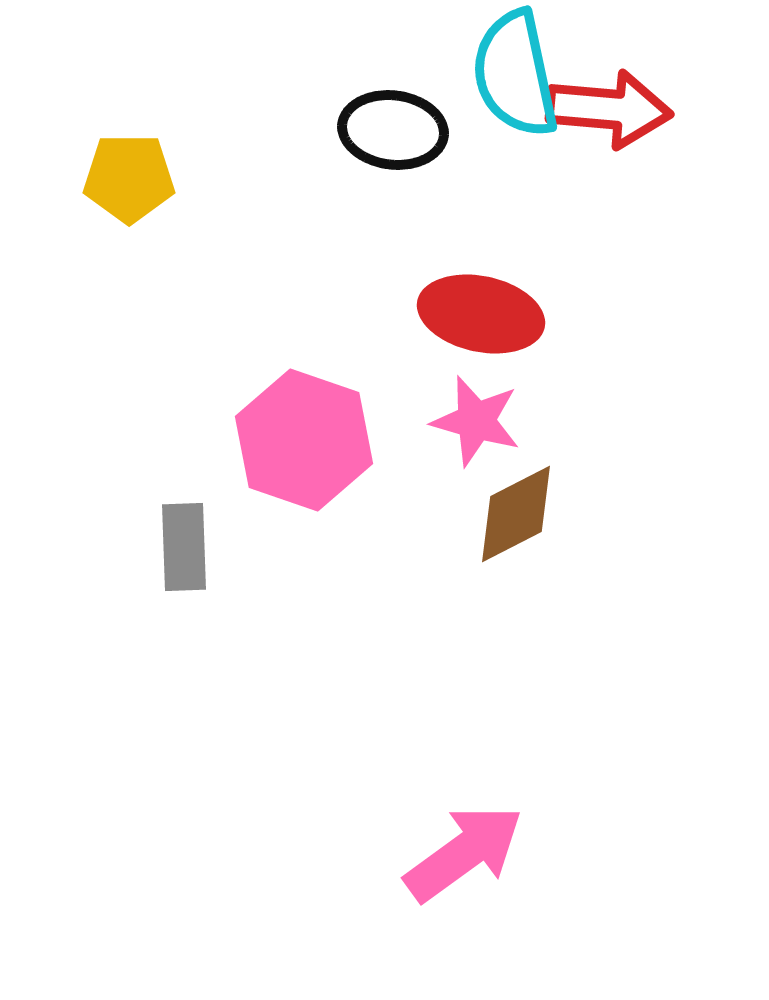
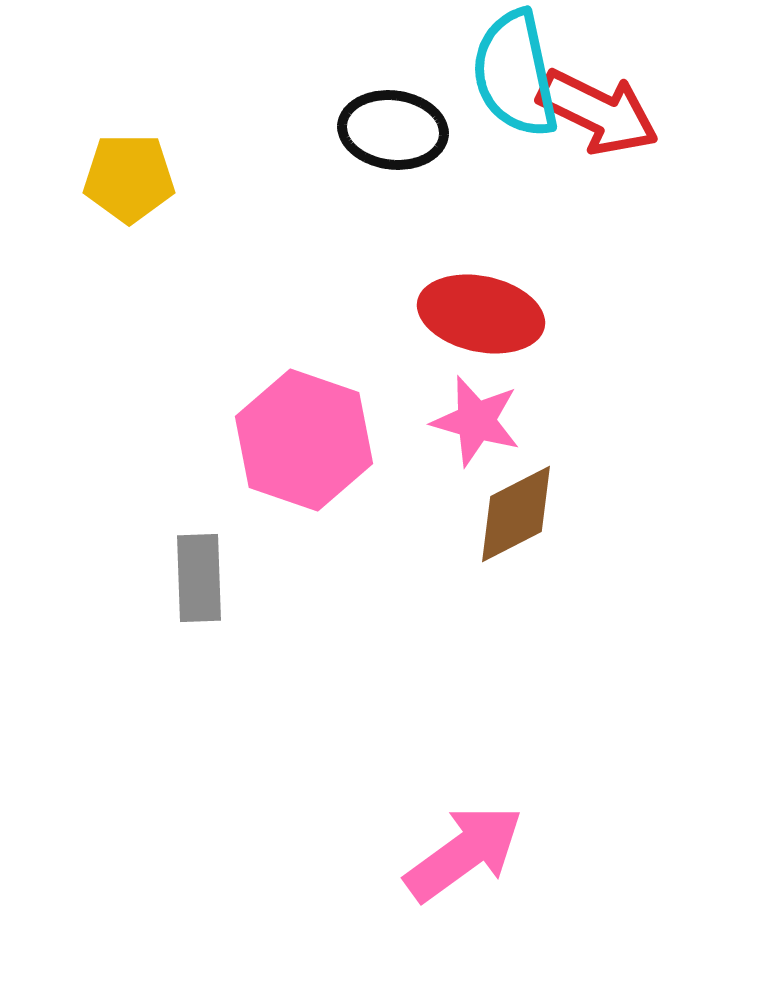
red arrow: moved 11 px left, 3 px down; rotated 21 degrees clockwise
gray rectangle: moved 15 px right, 31 px down
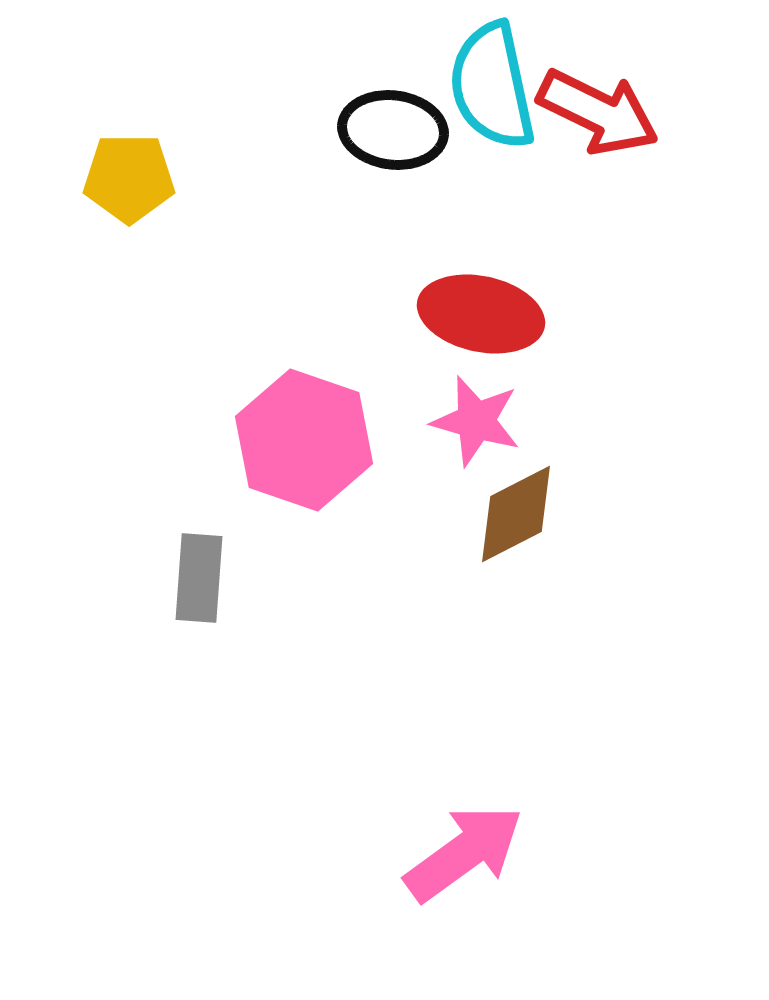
cyan semicircle: moved 23 px left, 12 px down
gray rectangle: rotated 6 degrees clockwise
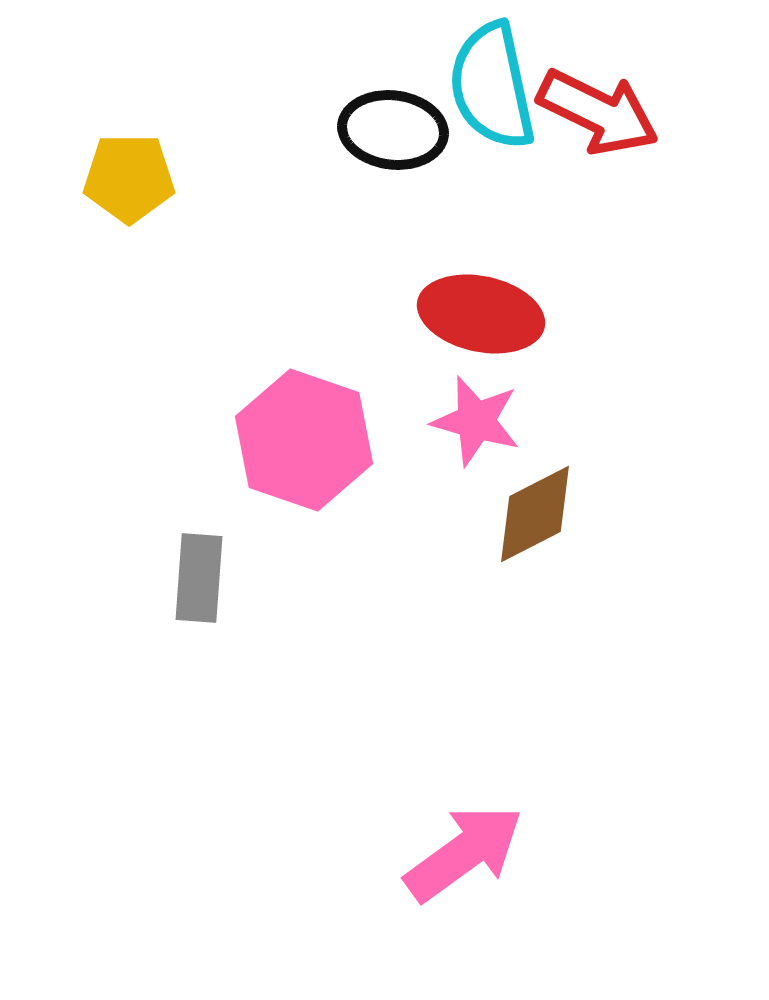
brown diamond: moved 19 px right
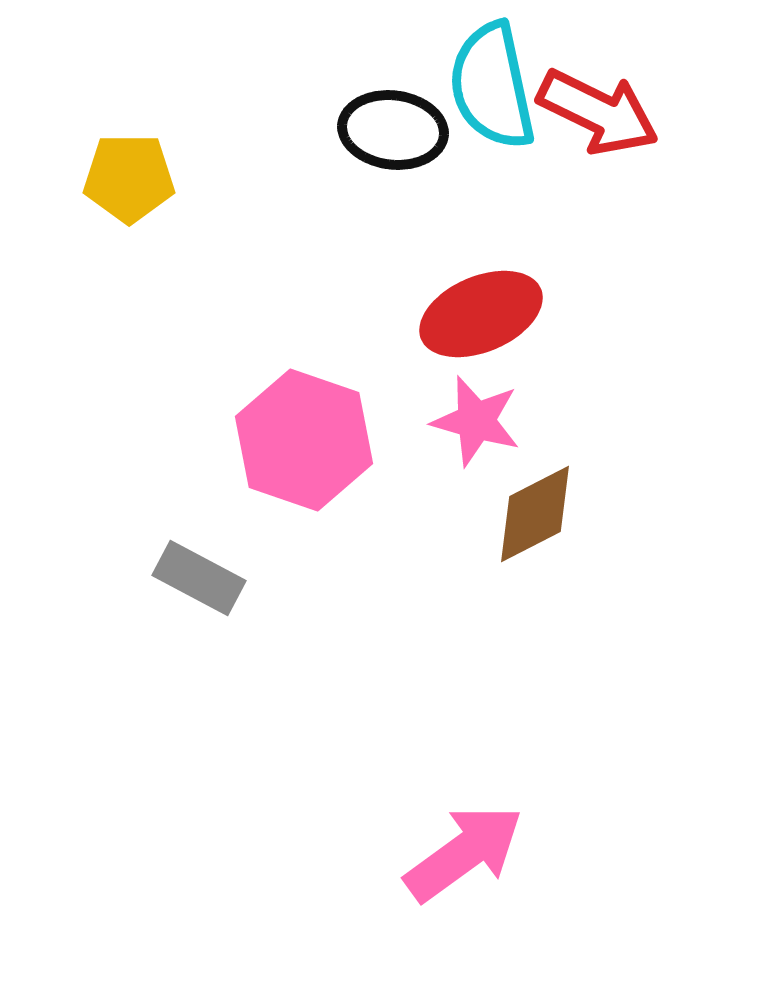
red ellipse: rotated 35 degrees counterclockwise
gray rectangle: rotated 66 degrees counterclockwise
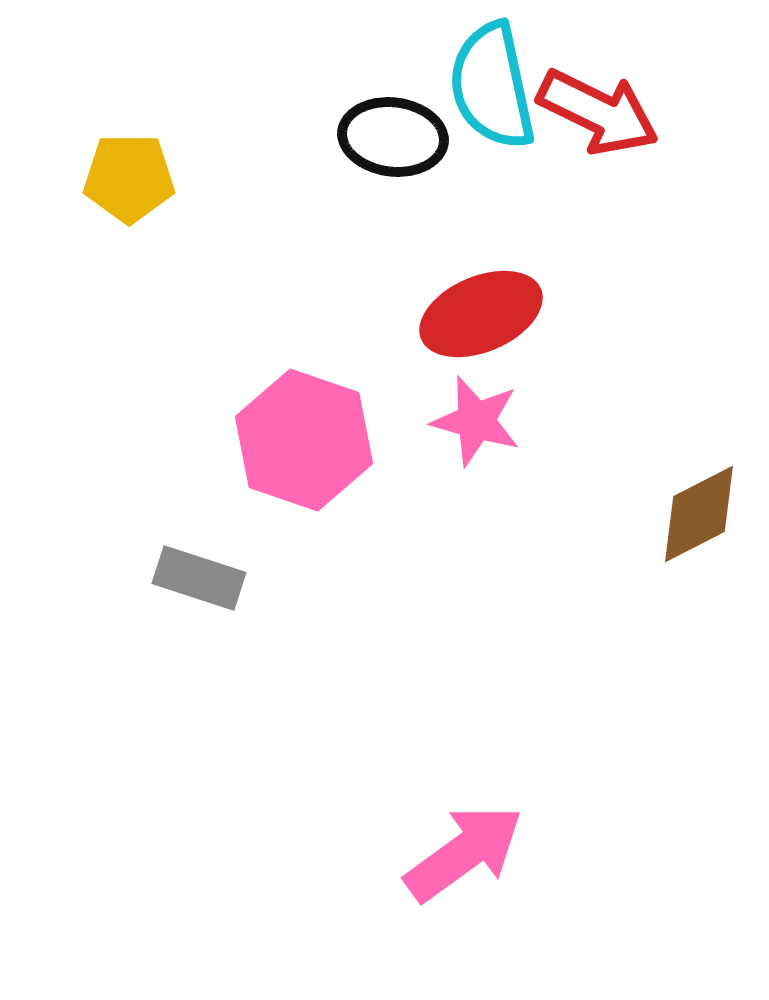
black ellipse: moved 7 px down
brown diamond: moved 164 px right
gray rectangle: rotated 10 degrees counterclockwise
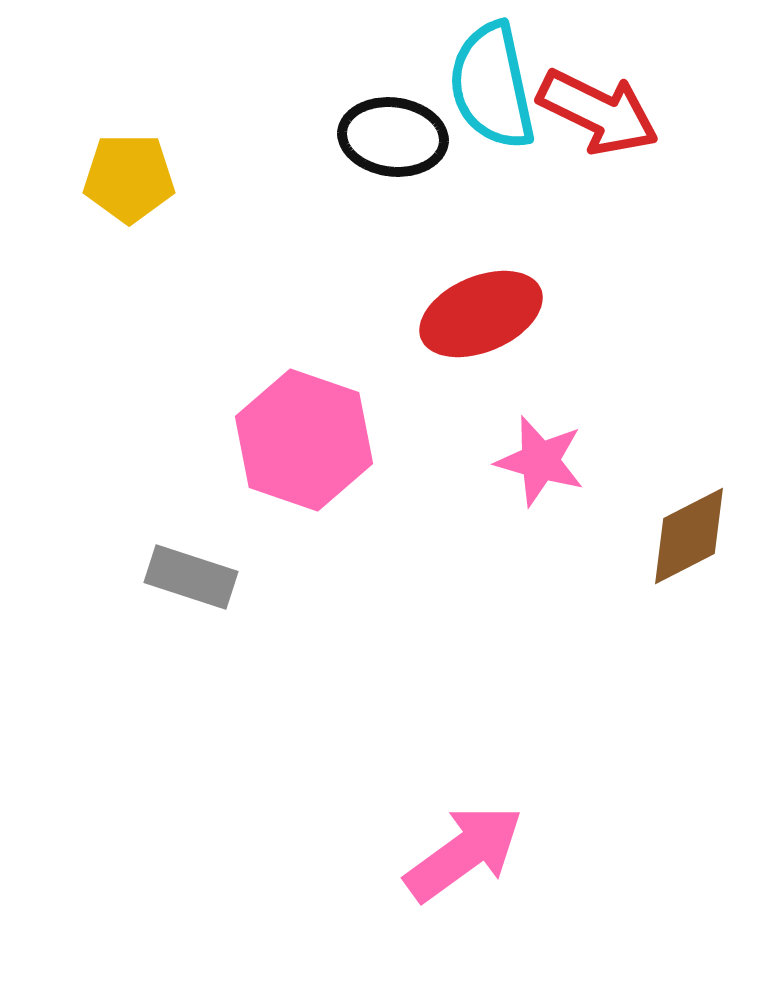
pink star: moved 64 px right, 40 px down
brown diamond: moved 10 px left, 22 px down
gray rectangle: moved 8 px left, 1 px up
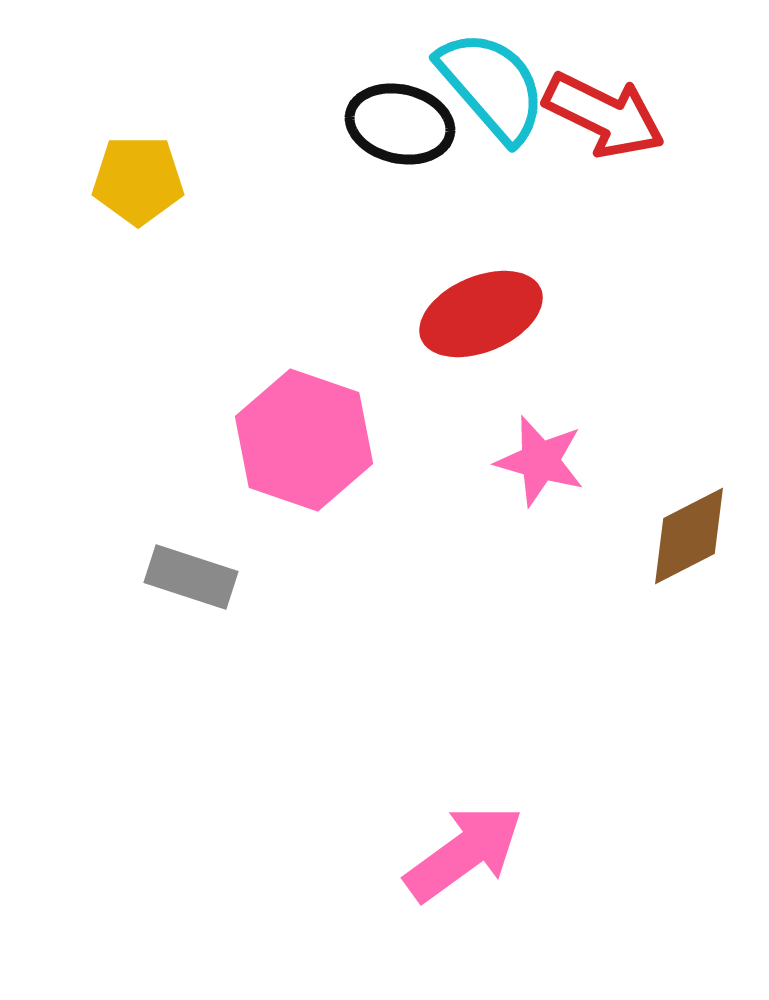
cyan semicircle: rotated 151 degrees clockwise
red arrow: moved 6 px right, 3 px down
black ellipse: moved 7 px right, 13 px up; rotated 6 degrees clockwise
yellow pentagon: moved 9 px right, 2 px down
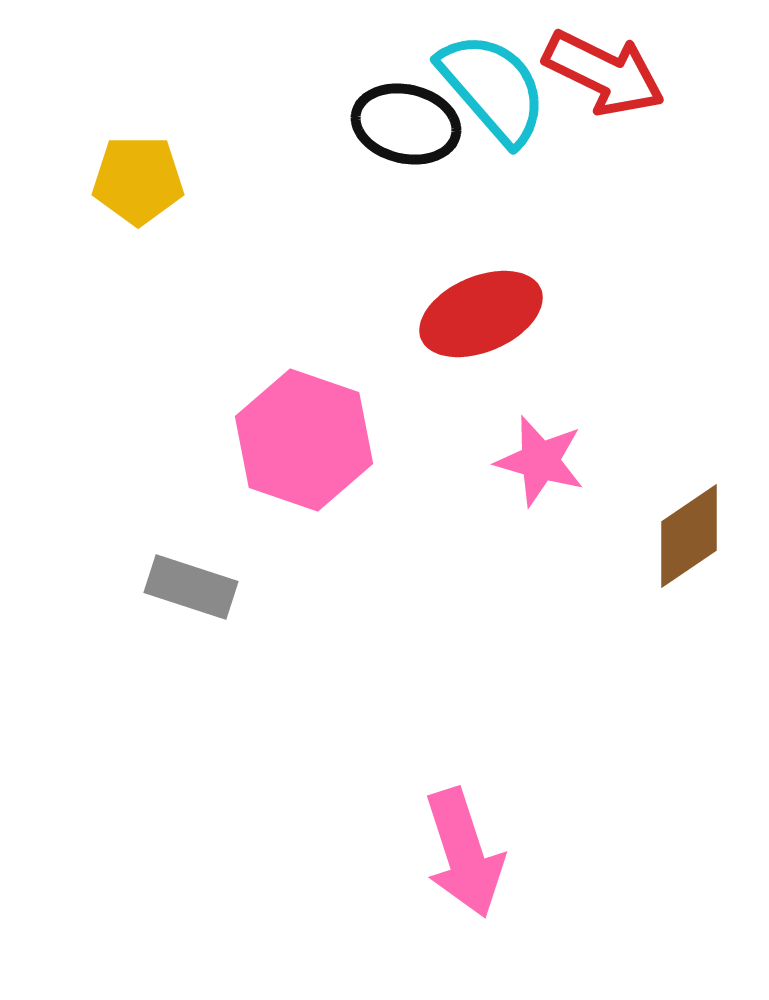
cyan semicircle: moved 1 px right, 2 px down
red arrow: moved 42 px up
black ellipse: moved 6 px right
brown diamond: rotated 7 degrees counterclockwise
gray rectangle: moved 10 px down
pink arrow: rotated 108 degrees clockwise
